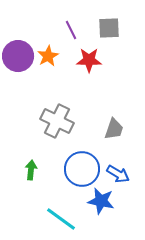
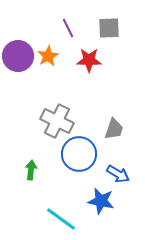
purple line: moved 3 px left, 2 px up
blue circle: moved 3 px left, 15 px up
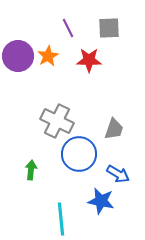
cyan line: rotated 48 degrees clockwise
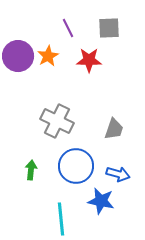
blue circle: moved 3 px left, 12 px down
blue arrow: rotated 15 degrees counterclockwise
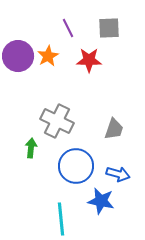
green arrow: moved 22 px up
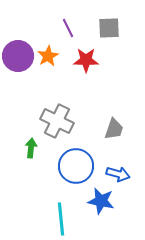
red star: moved 3 px left
